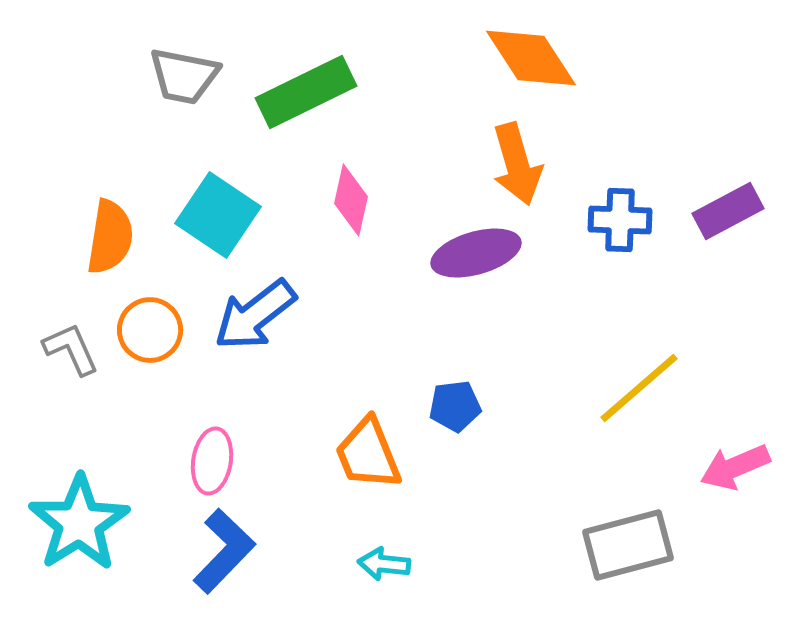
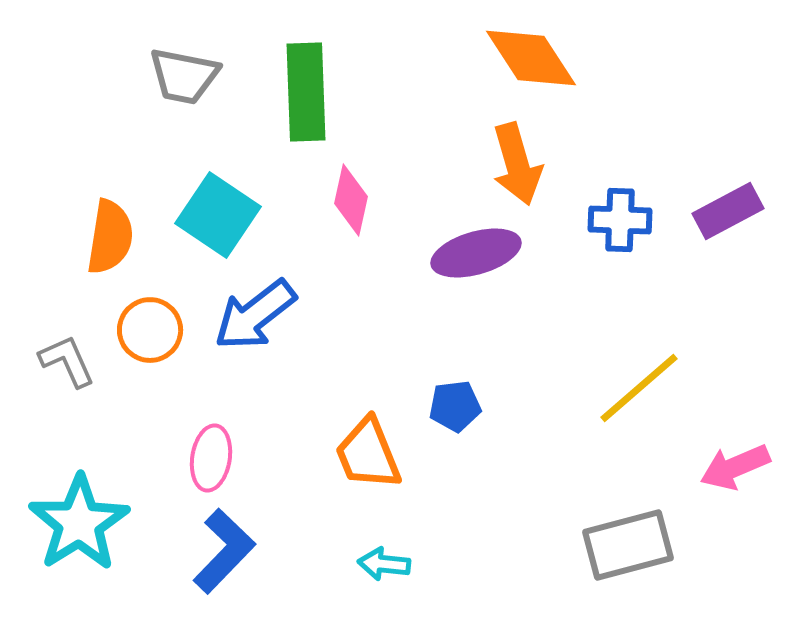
green rectangle: rotated 66 degrees counterclockwise
gray L-shape: moved 4 px left, 12 px down
pink ellipse: moved 1 px left, 3 px up
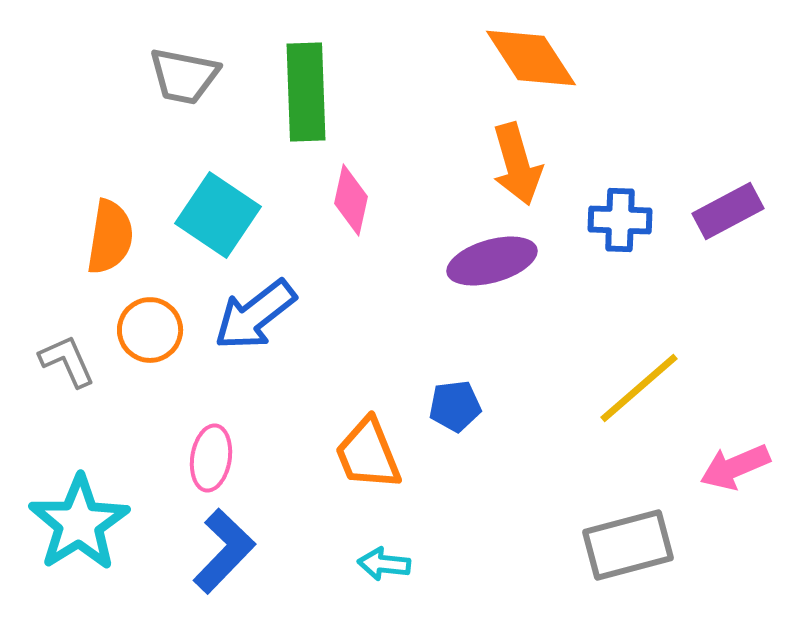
purple ellipse: moved 16 px right, 8 px down
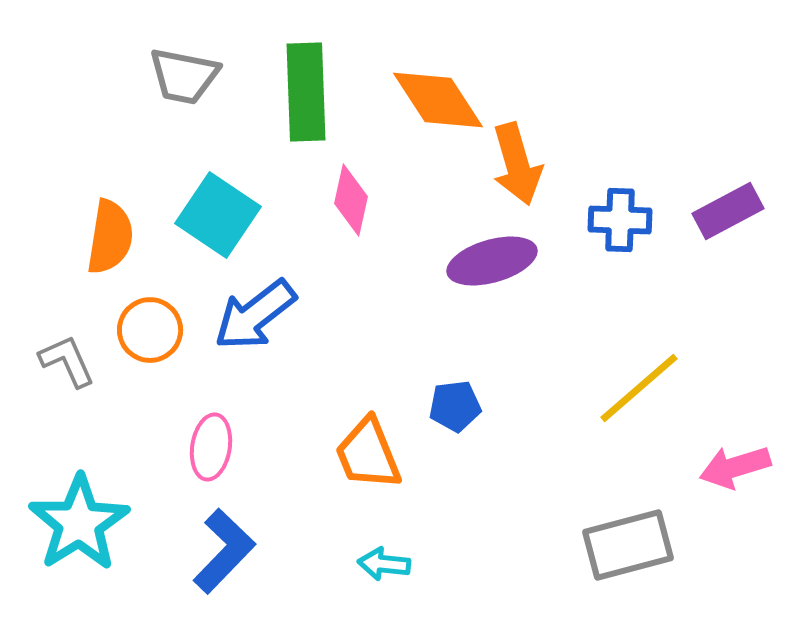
orange diamond: moved 93 px left, 42 px down
pink ellipse: moved 11 px up
pink arrow: rotated 6 degrees clockwise
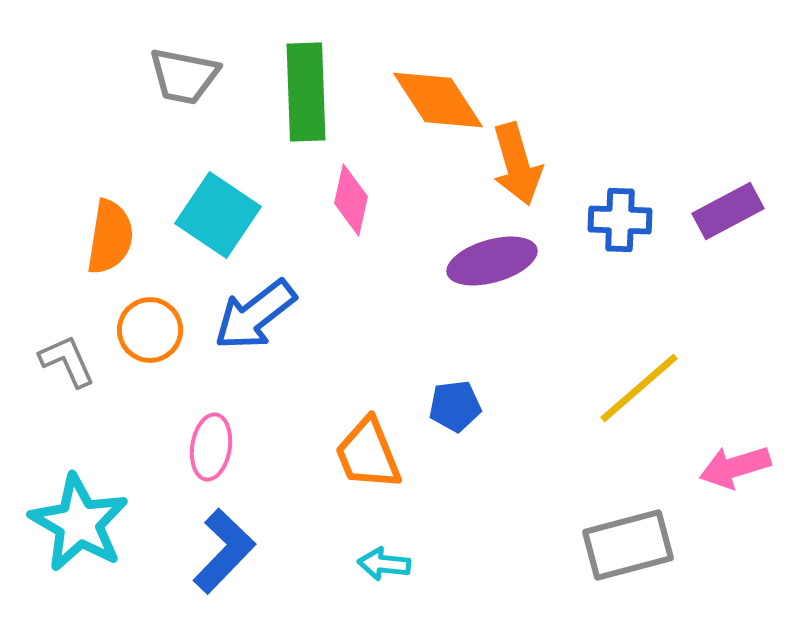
cyan star: rotated 10 degrees counterclockwise
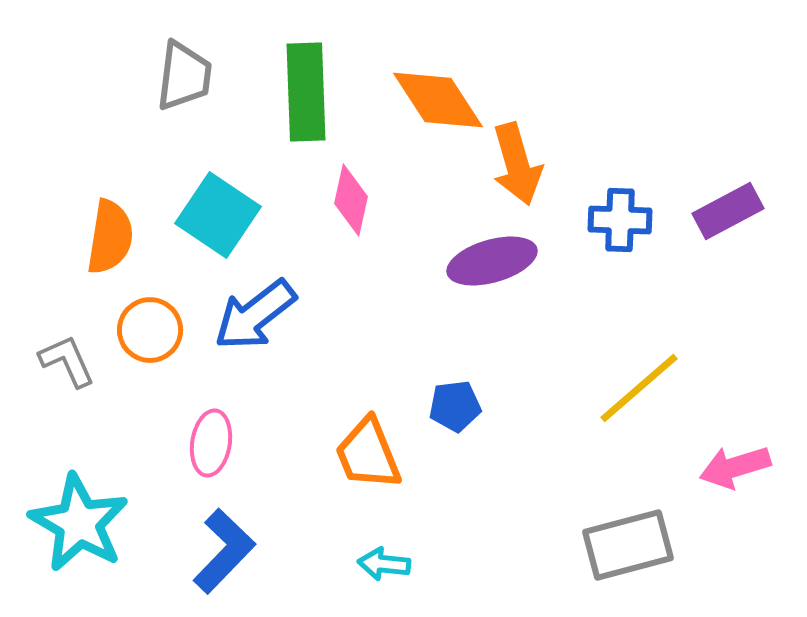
gray trapezoid: rotated 94 degrees counterclockwise
pink ellipse: moved 4 px up
